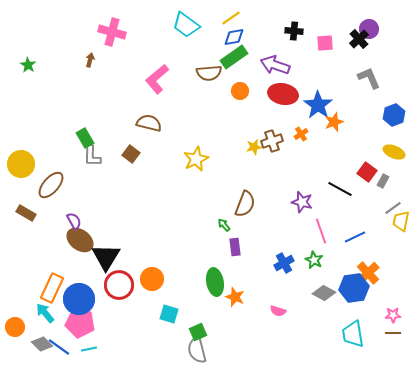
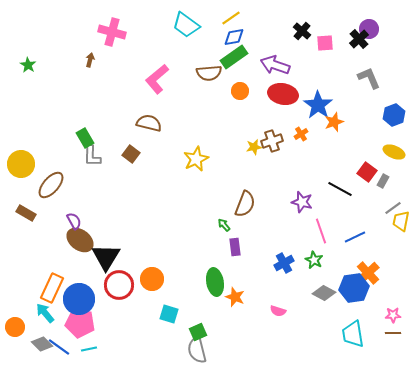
black cross at (294, 31): moved 8 px right; rotated 36 degrees clockwise
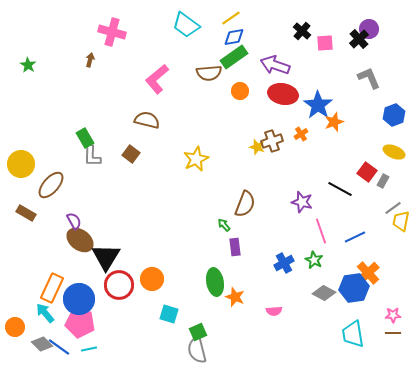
brown semicircle at (149, 123): moved 2 px left, 3 px up
yellow star at (254, 147): moved 3 px right; rotated 28 degrees clockwise
pink semicircle at (278, 311): moved 4 px left; rotated 21 degrees counterclockwise
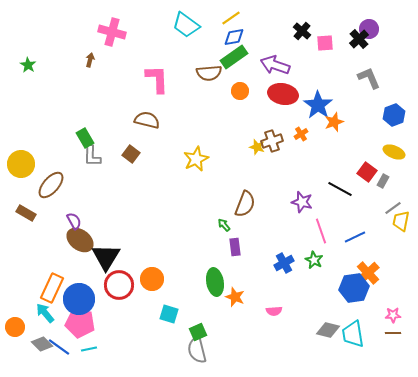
pink L-shape at (157, 79): rotated 128 degrees clockwise
gray diamond at (324, 293): moved 4 px right, 37 px down; rotated 15 degrees counterclockwise
